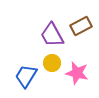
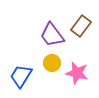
brown rectangle: rotated 25 degrees counterclockwise
purple trapezoid: rotated 8 degrees counterclockwise
blue trapezoid: moved 5 px left
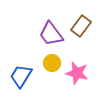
purple trapezoid: moved 1 px left, 1 px up
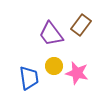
brown rectangle: moved 1 px up
yellow circle: moved 2 px right, 3 px down
blue trapezoid: moved 8 px right, 2 px down; rotated 140 degrees clockwise
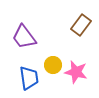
purple trapezoid: moved 27 px left, 3 px down
yellow circle: moved 1 px left, 1 px up
pink star: moved 1 px left, 1 px up
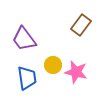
purple trapezoid: moved 2 px down
blue trapezoid: moved 2 px left
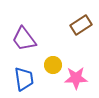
brown rectangle: rotated 20 degrees clockwise
pink star: moved 6 px down; rotated 15 degrees counterclockwise
blue trapezoid: moved 3 px left, 1 px down
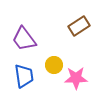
brown rectangle: moved 2 px left, 1 px down
yellow circle: moved 1 px right
blue trapezoid: moved 3 px up
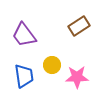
purple trapezoid: moved 4 px up
yellow circle: moved 2 px left
pink star: moved 1 px right, 1 px up
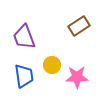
purple trapezoid: moved 2 px down; rotated 16 degrees clockwise
